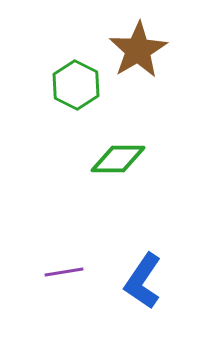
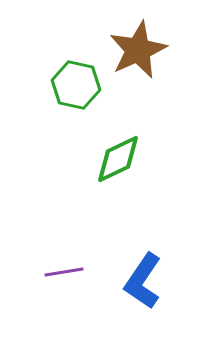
brown star: rotated 6 degrees clockwise
green hexagon: rotated 15 degrees counterclockwise
green diamond: rotated 26 degrees counterclockwise
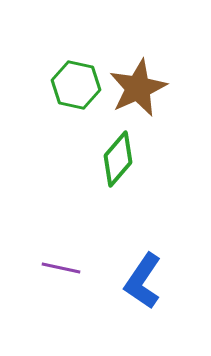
brown star: moved 38 px down
green diamond: rotated 24 degrees counterclockwise
purple line: moved 3 px left, 4 px up; rotated 21 degrees clockwise
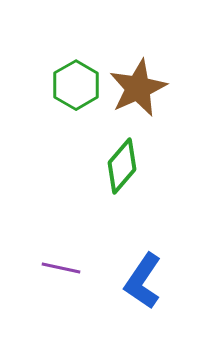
green hexagon: rotated 18 degrees clockwise
green diamond: moved 4 px right, 7 px down
